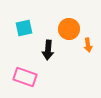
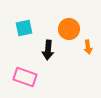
orange arrow: moved 2 px down
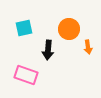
pink rectangle: moved 1 px right, 2 px up
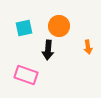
orange circle: moved 10 px left, 3 px up
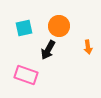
black arrow: rotated 24 degrees clockwise
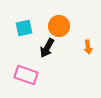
black arrow: moved 1 px left, 2 px up
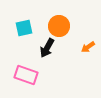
orange arrow: rotated 64 degrees clockwise
